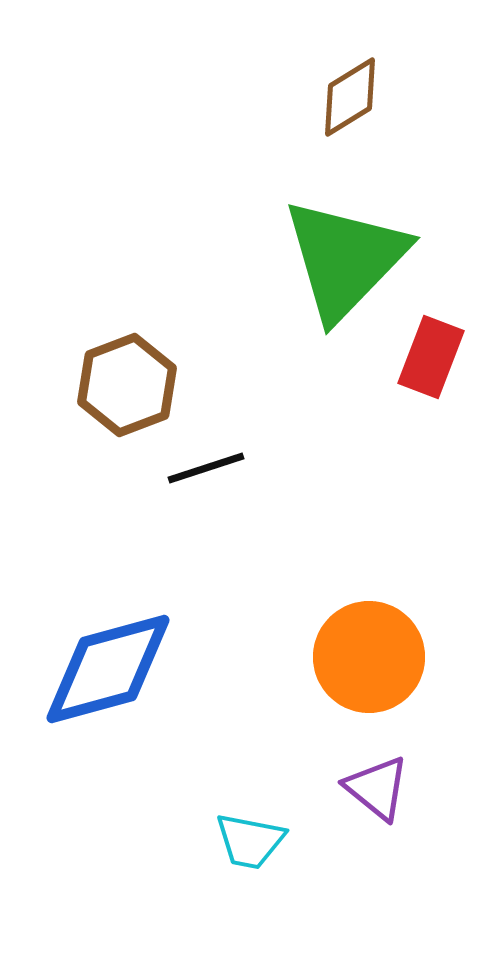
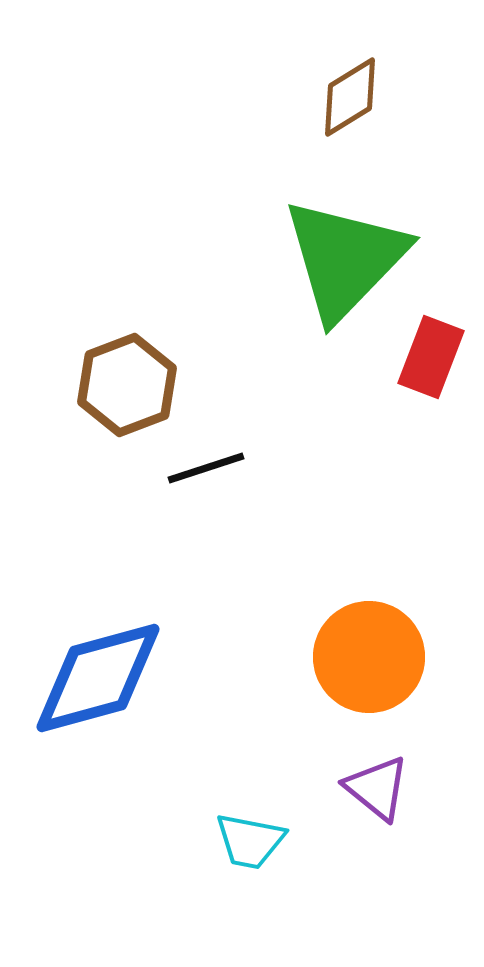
blue diamond: moved 10 px left, 9 px down
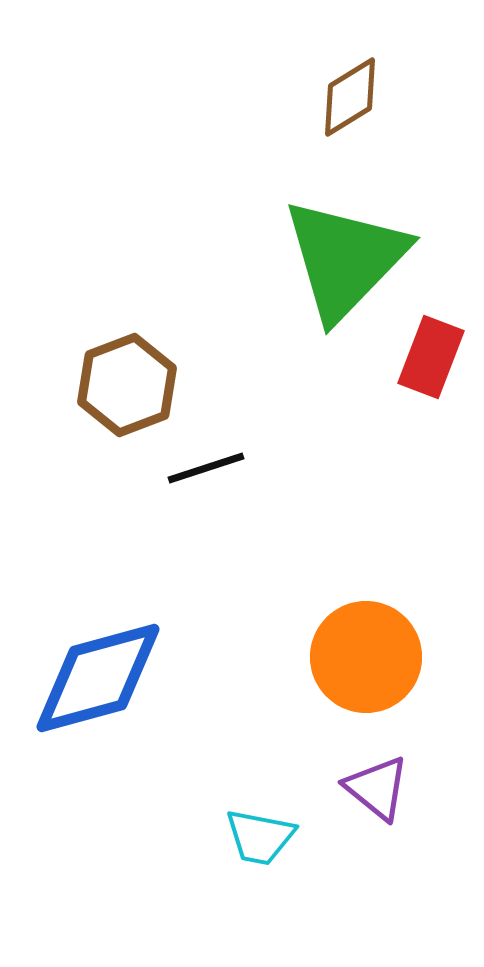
orange circle: moved 3 px left
cyan trapezoid: moved 10 px right, 4 px up
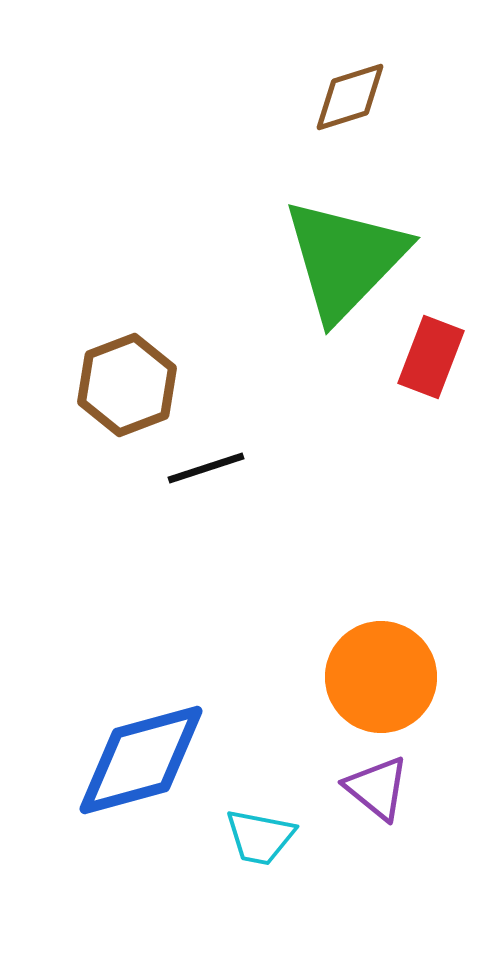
brown diamond: rotated 14 degrees clockwise
orange circle: moved 15 px right, 20 px down
blue diamond: moved 43 px right, 82 px down
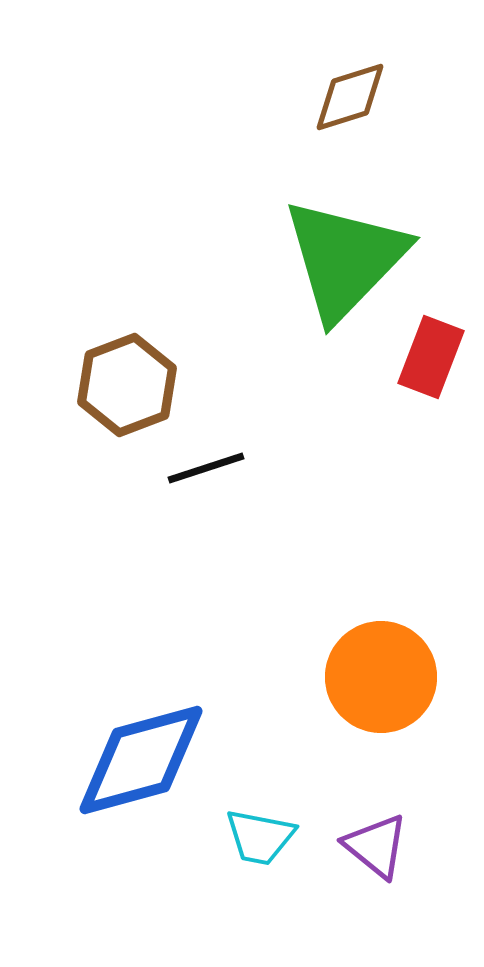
purple triangle: moved 1 px left, 58 px down
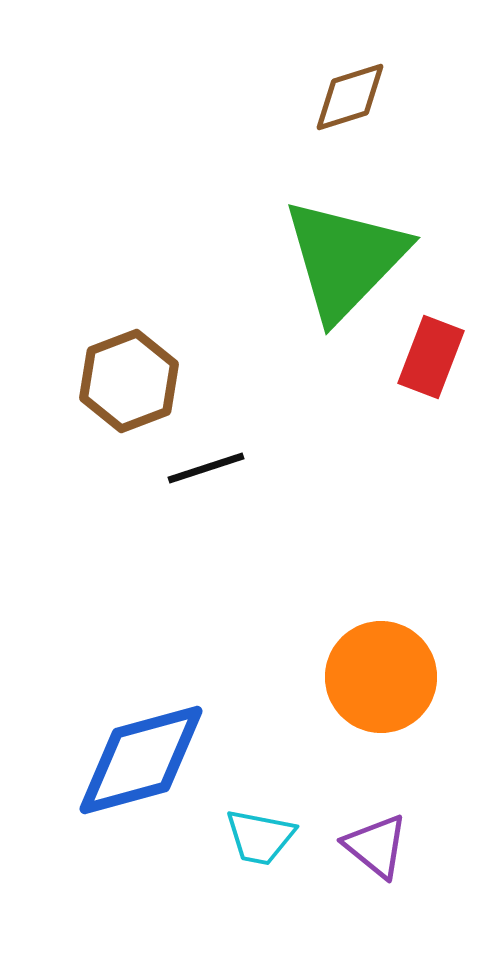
brown hexagon: moved 2 px right, 4 px up
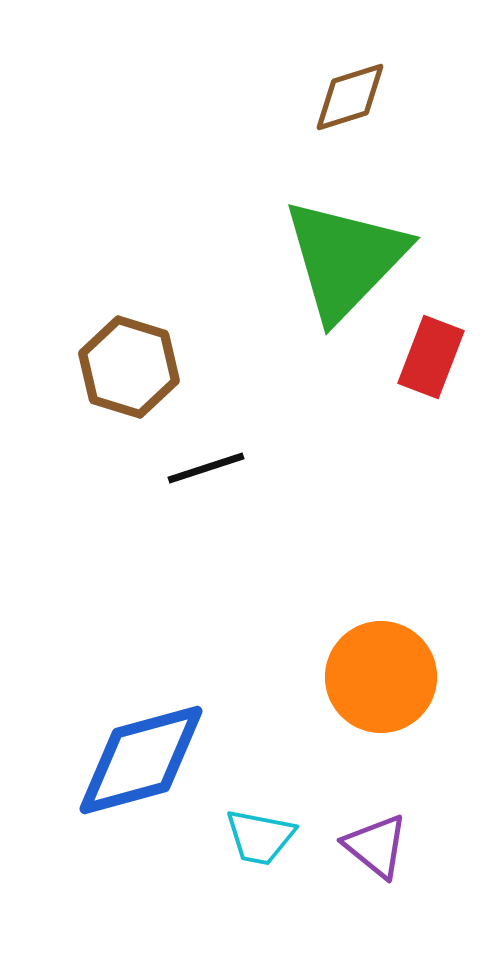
brown hexagon: moved 14 px up; rotated 22 degrees counterclockwise
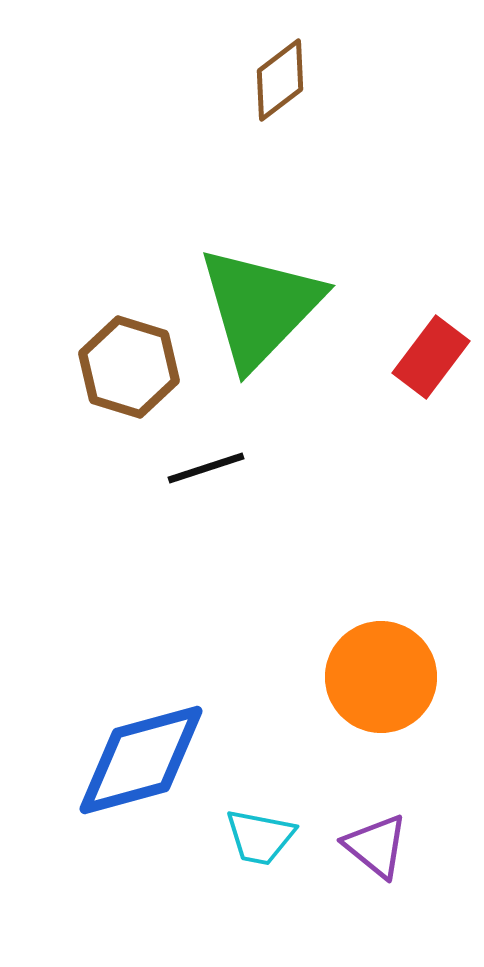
brown diamond: moved 70 px left, 17 px up; rotated 20 degrees counterclockwise
green triangle: moved 85 px left, 48 px down
red rectangle: rotated 16 degrees clockwise
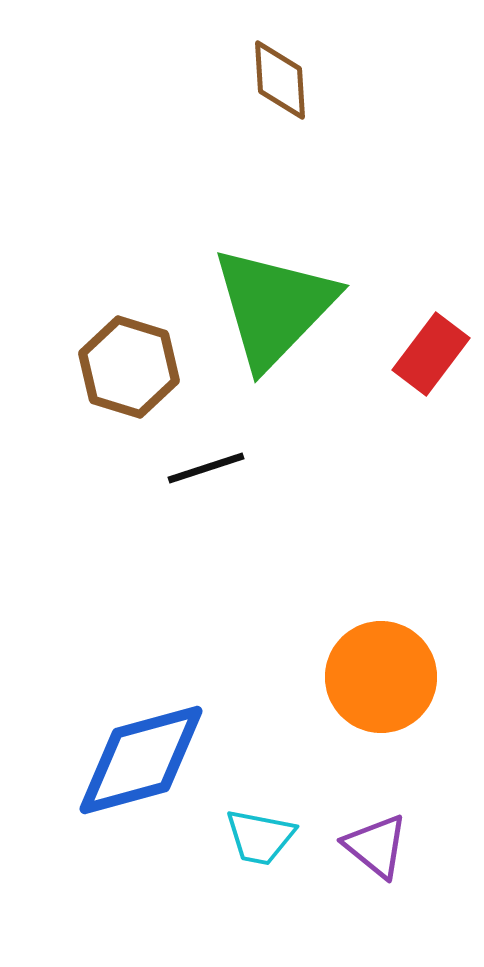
brown diamond: rotated 56 degrees counterclockwise
green triangle: moved 14 px right
red rectangle: moved 3 px up
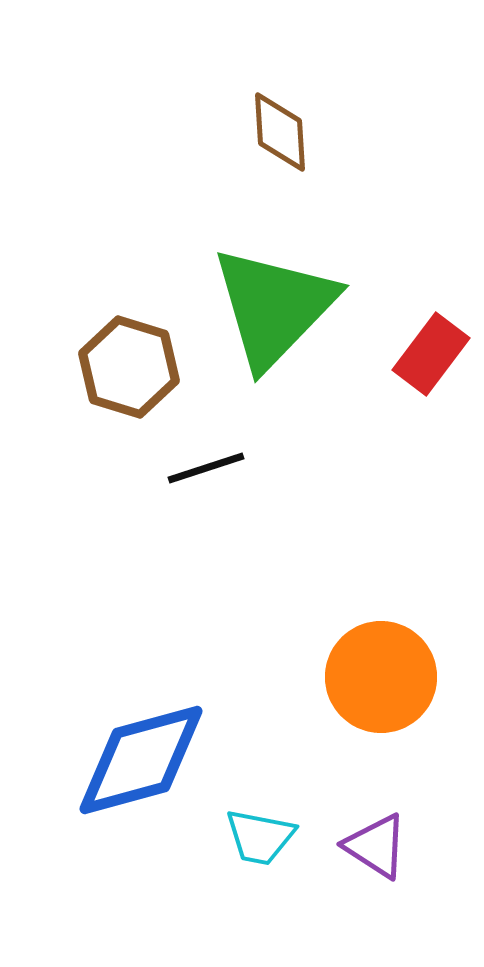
brown diamond: moved 52 px down
purple triangle: rotated 6 degrees counterclockwise
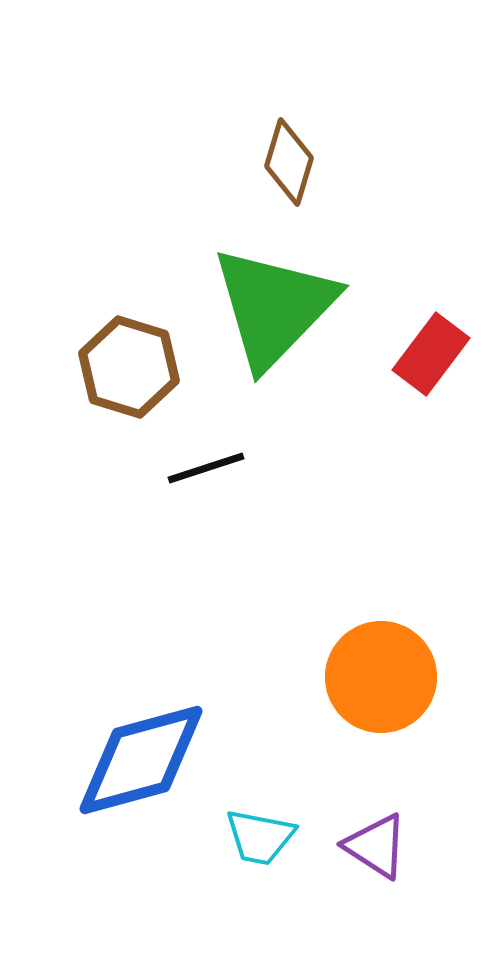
brown diamond: moved 9 px right, 30 px down; rotated 20 degrees clockwise
